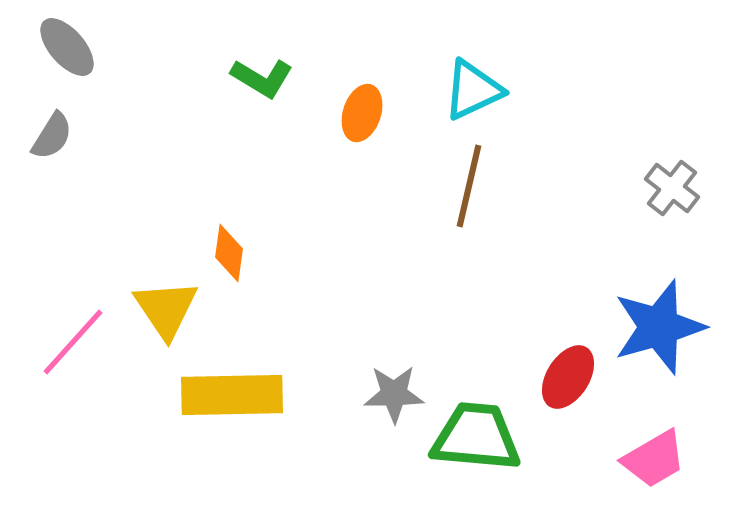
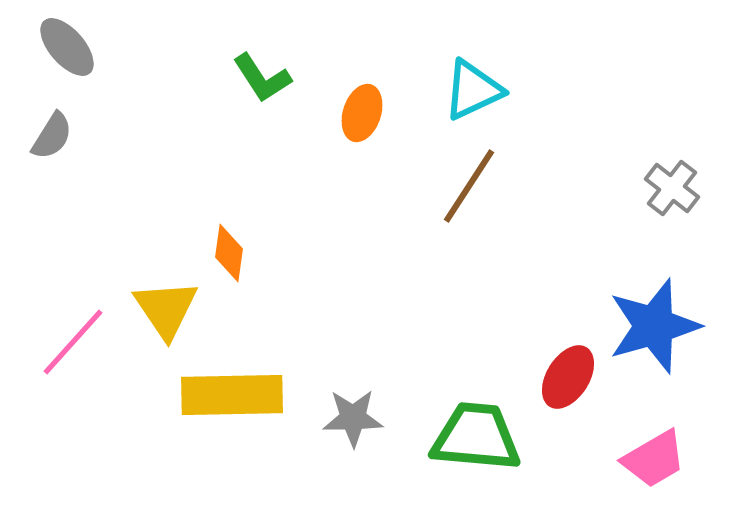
green L-shape: rotated 26 degrees clockwise
brown line: rotated 20 degrees clockwise
blue star: moved 5 px left, 1 px up
gray star: moved 41 px left, 24 px down
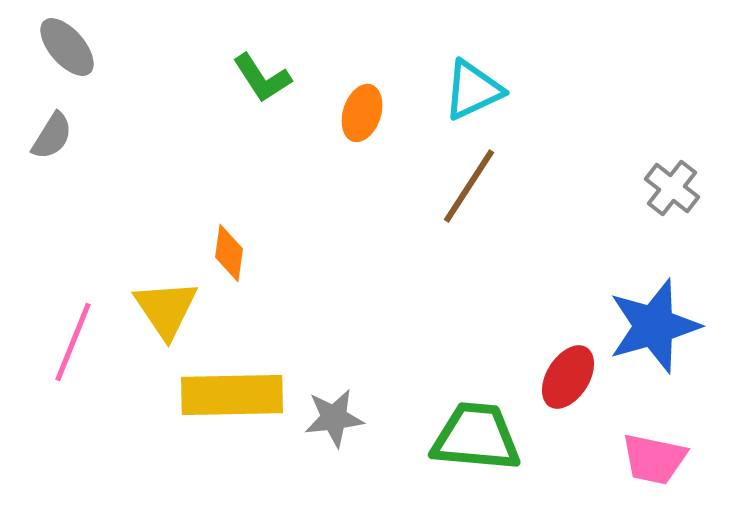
pink line: rotated 20 degrees counterclockwise
gray star: moved 19 px left; rotated 6 degrees counterclockwise
pink trapezoid: rotated 42 degrees clockwise
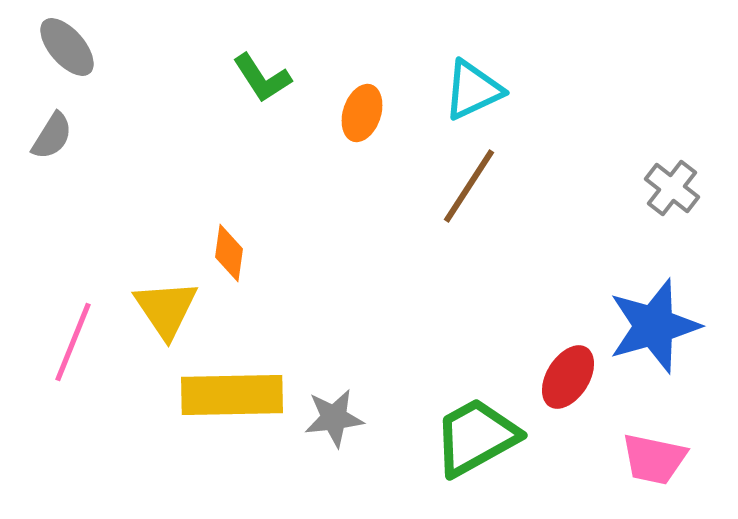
green trapezoid: rotated 34 degrees counterclockwise
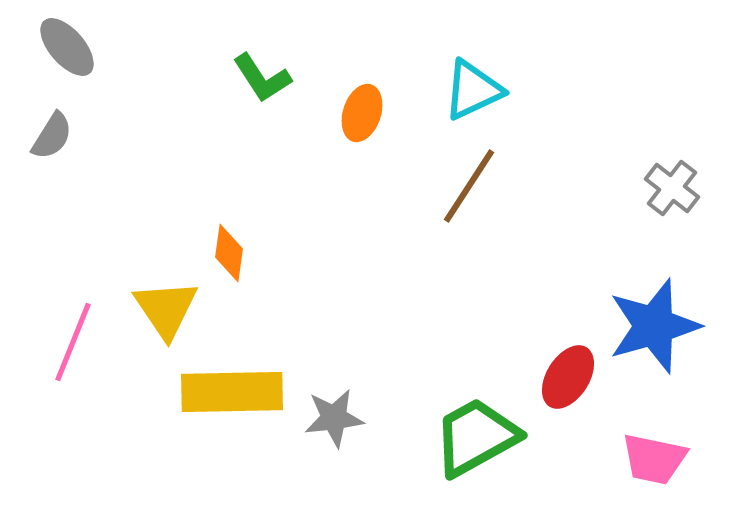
yellow rectangle: moved 3 px up
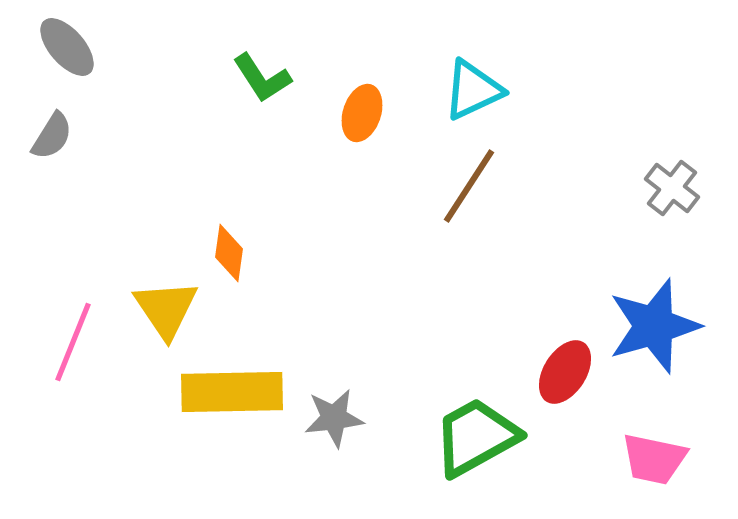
red ellipse: moved 3 px left, 5 px up
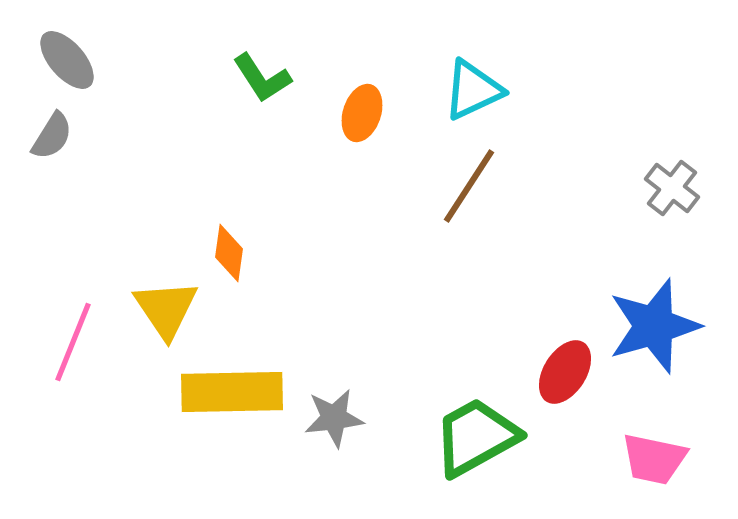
gray ellipse: moved 13 px down
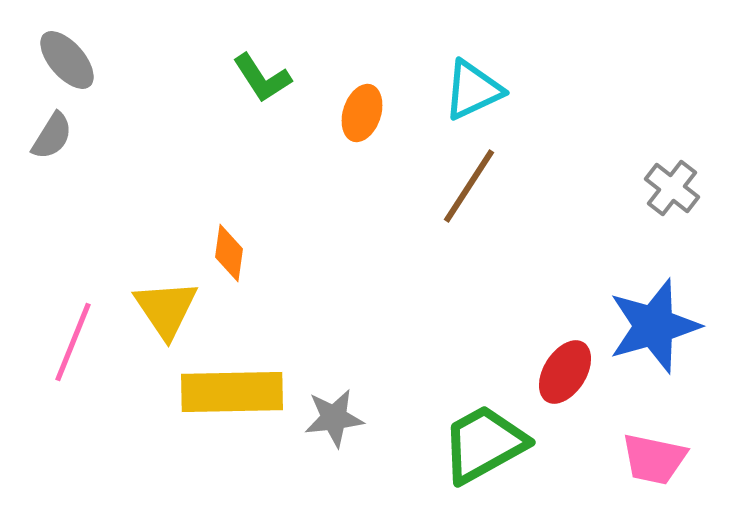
green trapezoid: moved 8 px right, 7 px down
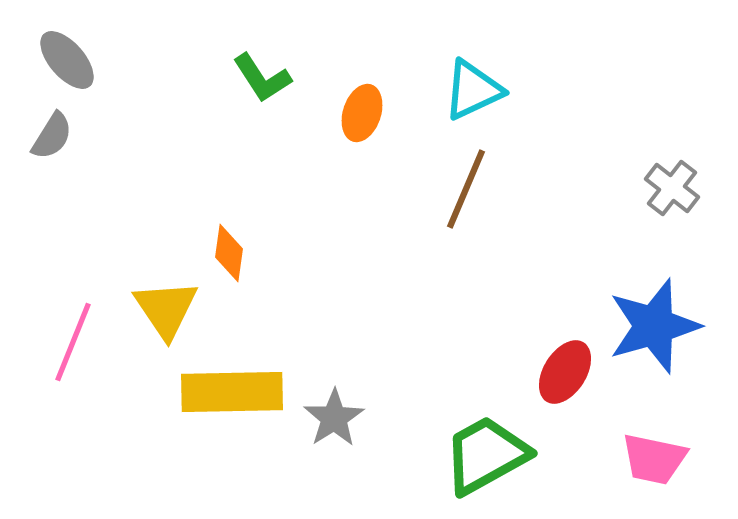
brown line: moved 3 px left, 3 px down; rotated 10 degrees counterclockwise
gray star: rotated 26 degrees counterclockwise
green trapezoid: moved 2 px right, 11 px down
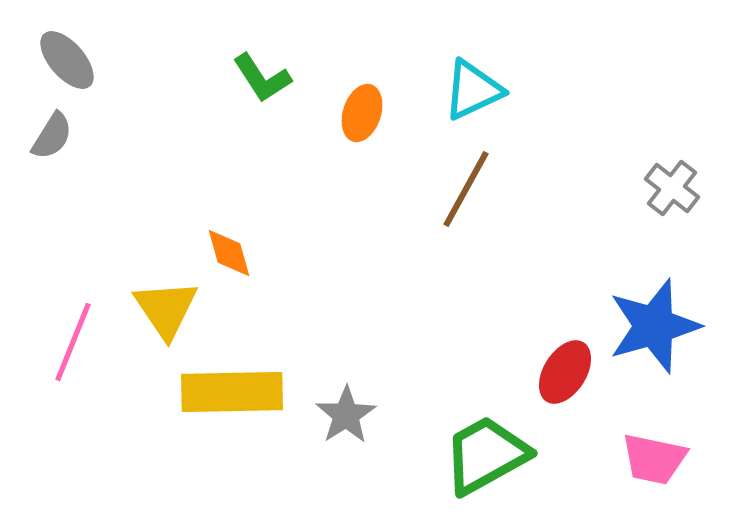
brown line: rotated 6 degrees clockwise
orange diamond: rotated 24 degrees counterclockwise
gray star: moved 12 px right, 3 px up
